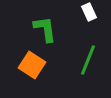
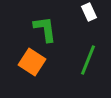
orange square: moved 3 px up
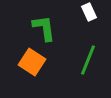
green L-shape: moved 1 px left, 1 px up
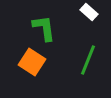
white rectangle: rotated 24 degrees counterclockwise
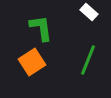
green L-shape: moved 3 px left
orange square: rotated 24 degrees clockwise
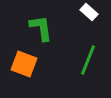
orange square: moved 8 px left, 2 px down; rotated 36 degrees counterclockwise
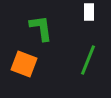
white rectangle: rotated 48 degrees clockwise
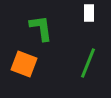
white rectangle: moved 1 px down
green line: moved 3 px down
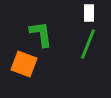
green L-shape: moved 6 px down
green line: moved 19 px up
